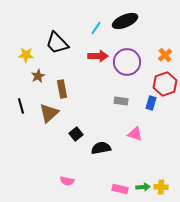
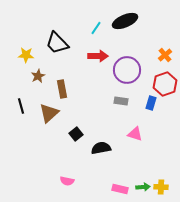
purple circle: moved 8 px down
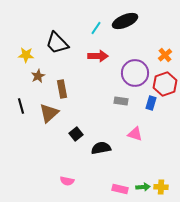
purple circle: moved 8 px right, 3 px down
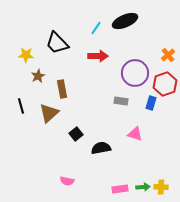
orange cross: moved 3 px right
pink rectangle: rotated 21 degrees counterclockwise
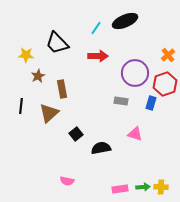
black line: rotated 21 degrees clockwise
